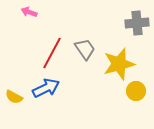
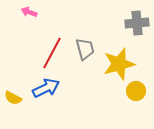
gray trapezoid: rotated 20 degrees clockwise
yellow semicircle: moved 1 px left, 1 px down
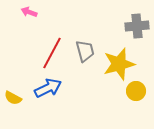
gray cross: moved 3 px down
gray trapezoid: moved 2 px down
blue arrow: moved 2 px right
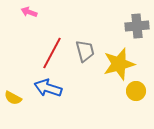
blue arrow: rotated 136 degrees counterclockwise
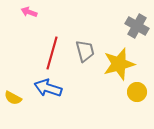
gray cross: rotated 35 degrees clockwise
red line: rotated 12 degrees counterclockwise
yellow circle: moved 1 px right, 1 px down
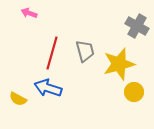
pink arrow: moved 1 px down
yellow circle: moved 3 px left
yellow semicircle: moved 5 px right, 1 px down
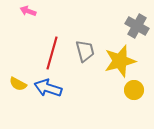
pink arrow: moved 1 px left, 2 px up
yellow star: moved 1 px right, 3 px up
yellow circle: moved 2 px up
yellow semicircle: moved 15 px up
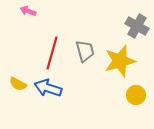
yellow circle: moved 2 px right, 5 px down
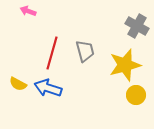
yellow star: moved 5 px right, 4 px down
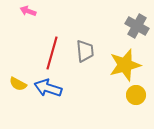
gray trapezoid: rotated 10 degrees clockwise
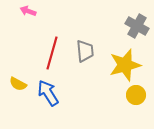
blue arrow: moved 5 px down; rotated 40 degrees clockwise
